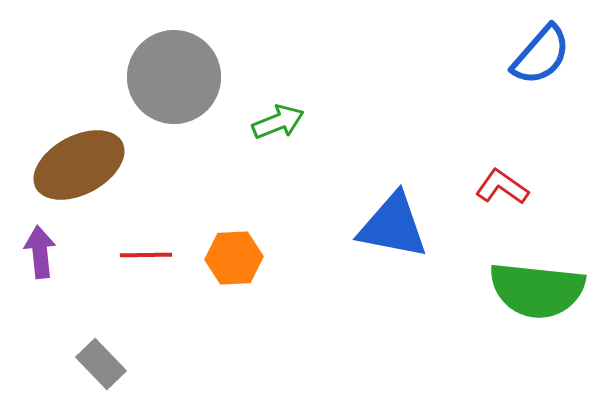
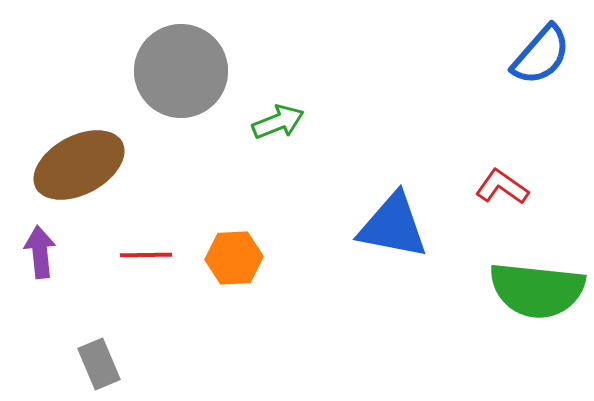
gray circle: moved 7 px right, 6 px up
gray rectangle: moved 2 px left; rotated 21 degrees clockwise
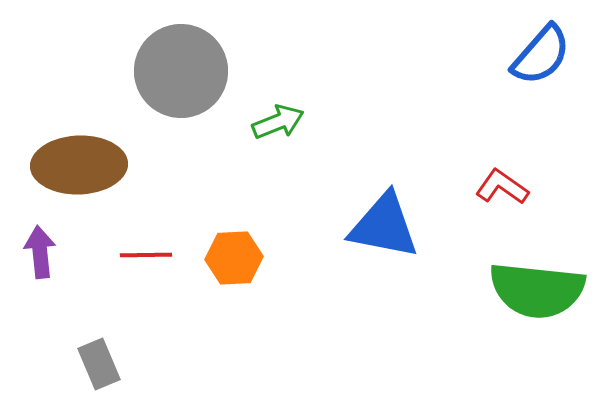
brown ellipse: rotated 26 degrees clockwise
blue triangle: moved 9 px left
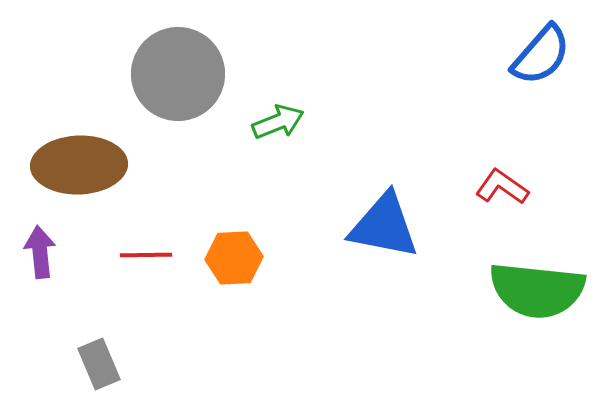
gray circle: moved 3 px left, 3 px down
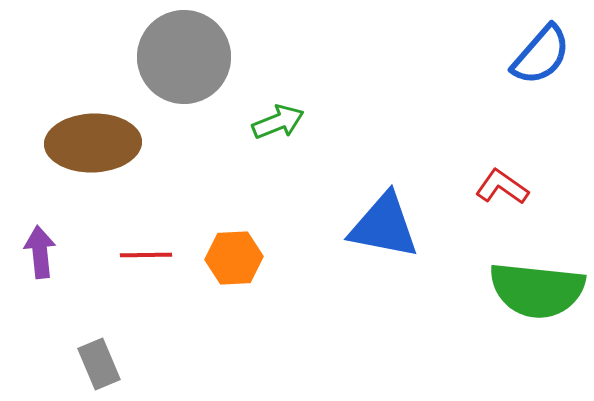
gray circle: moved 6 px right, 17 px up
brown ellipse: moved 14 px right, 22 px up
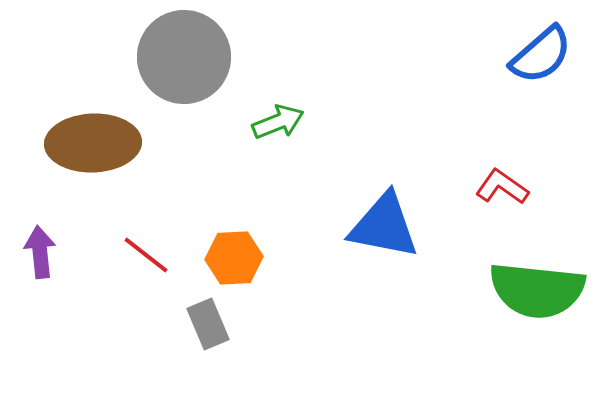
blue semicircle: rotated 8 degrees clockwise
red line: rotated 39 degrees clockwise
gray rectangle: moved 109 px right, 40 px up
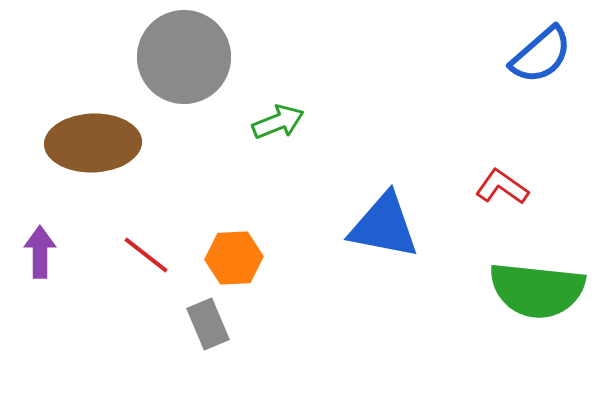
purple arrow: rotated 6 degrees clockwise
